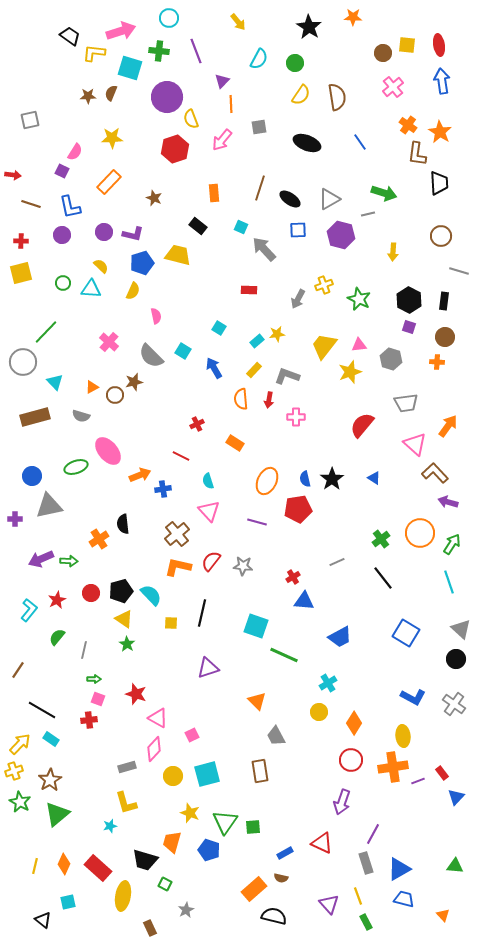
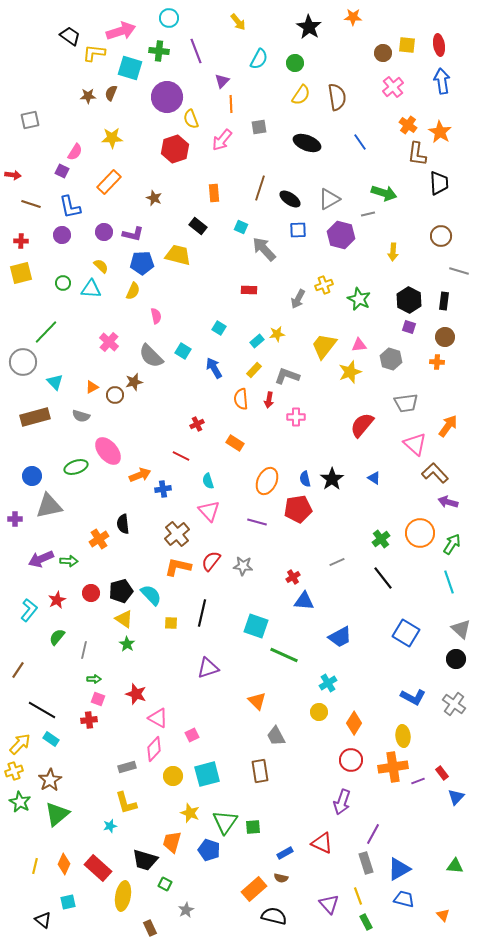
blue pentagon at (142, 263): rotated 15 degrees clockwise
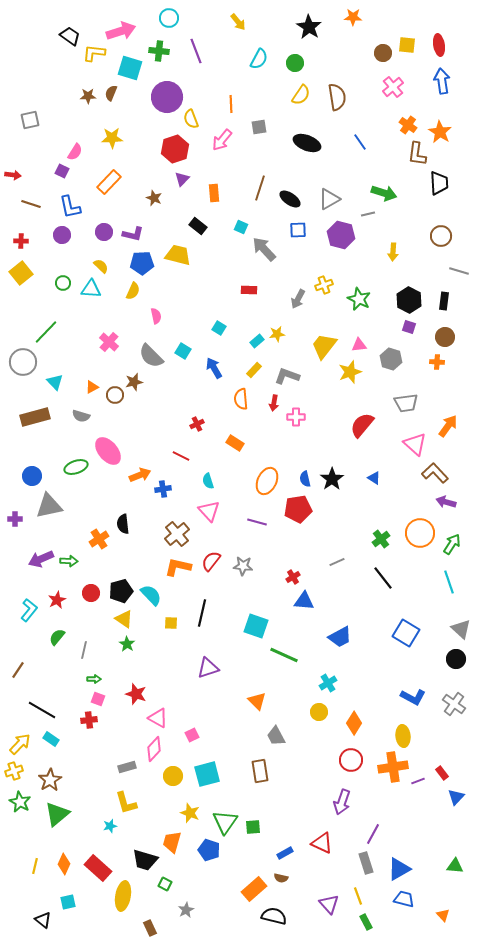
purple triangle at (222, 81): moved 40 px left, 98 px down
yellow square at (21, 273): rotated 25 degrees counterclockwise
red arrow at (269, 400): moved 5 px right, 3 px down
purple arrow at (448, 502): moved 2 px left
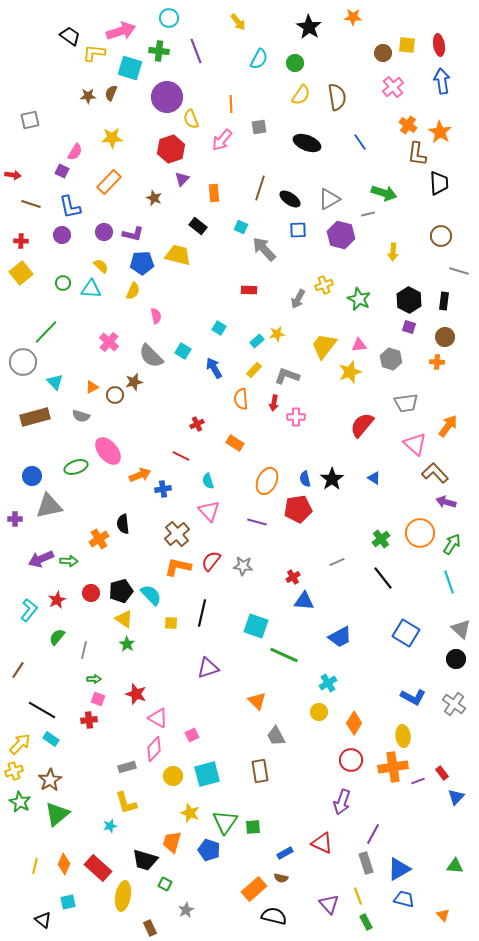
red hexagon at (175, 149): moved 4 px left
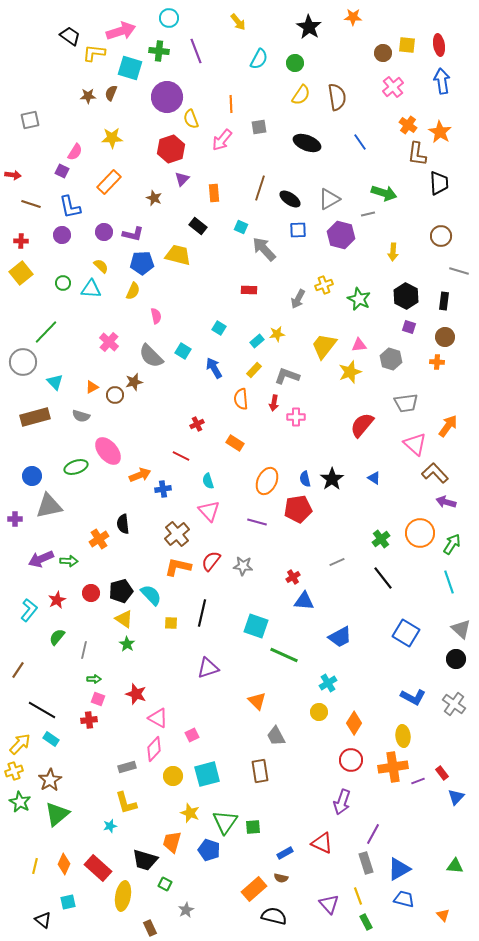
black hexagon at (409, 300): moved 3 px left, 4 px up
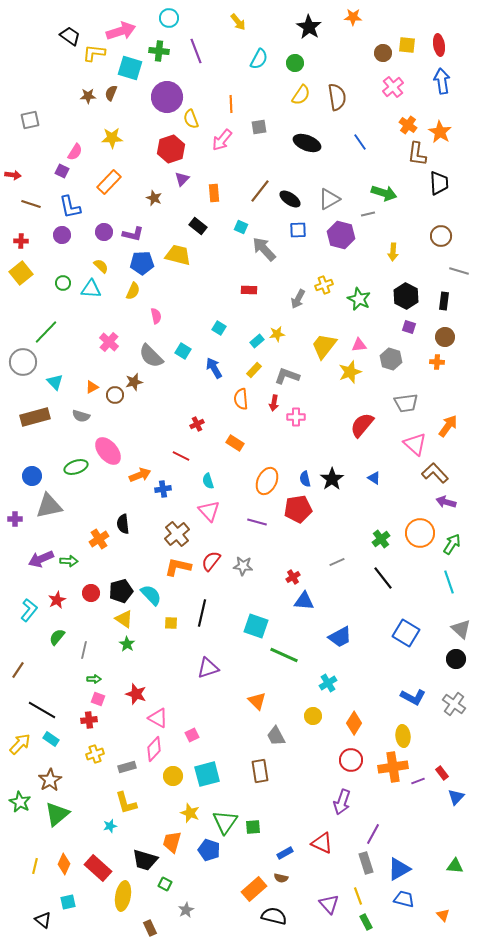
brown line at (260, 188): moved 3 px down; rotated 20 degrees clockwise
yellow circle at (319, 712): moved 6 px left, 4 px down
yellow cross at (14, 771): moved 81 px right, 17 px up
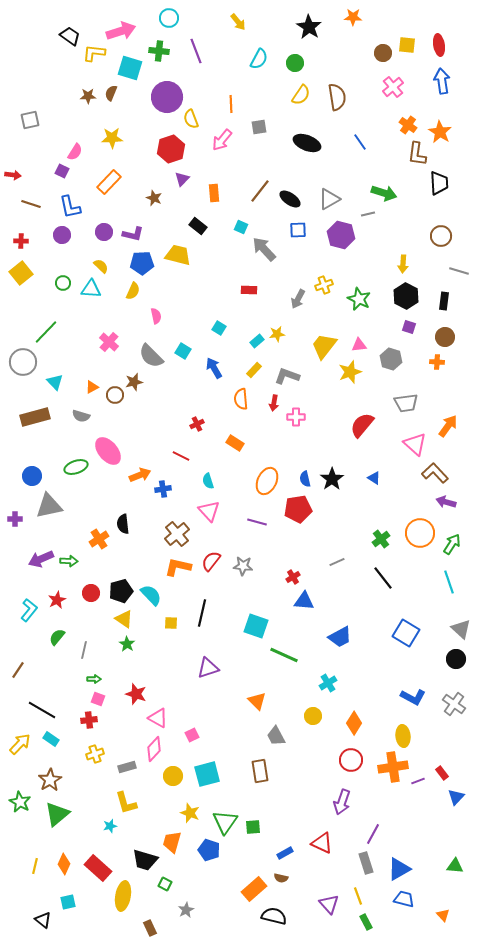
yellow arrow at (393, 252): moved 10 px right, 12 px down
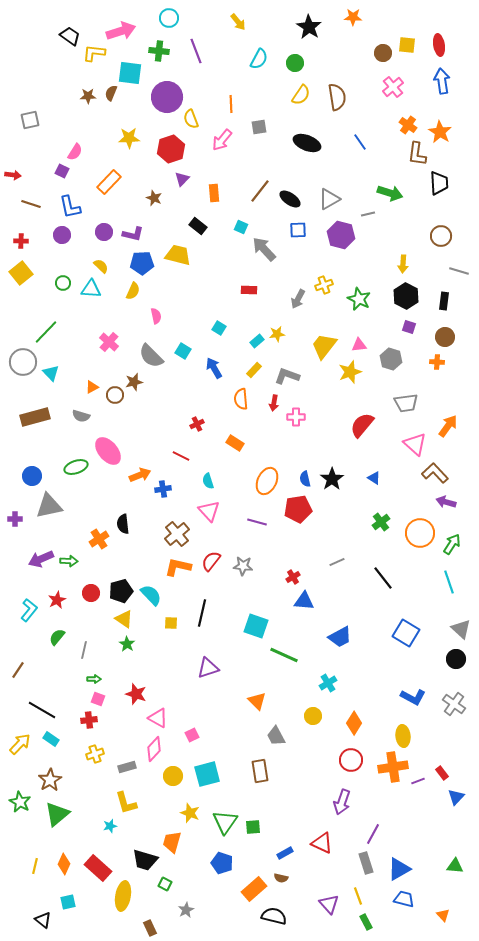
cyan square at (130, 68): moved 5 px down; rotated 10 degrees counterclockwise
yellow star at (112, 138): moved 17 px right
green arrow at (384, 193): moved 6 px right
cyan triangle at (55, 382): moved 4 px left, 9 px up
green cross at (381, 539): moved 17 px up
blue pentagon at (209, 850): moved 13 px right, 13 px down
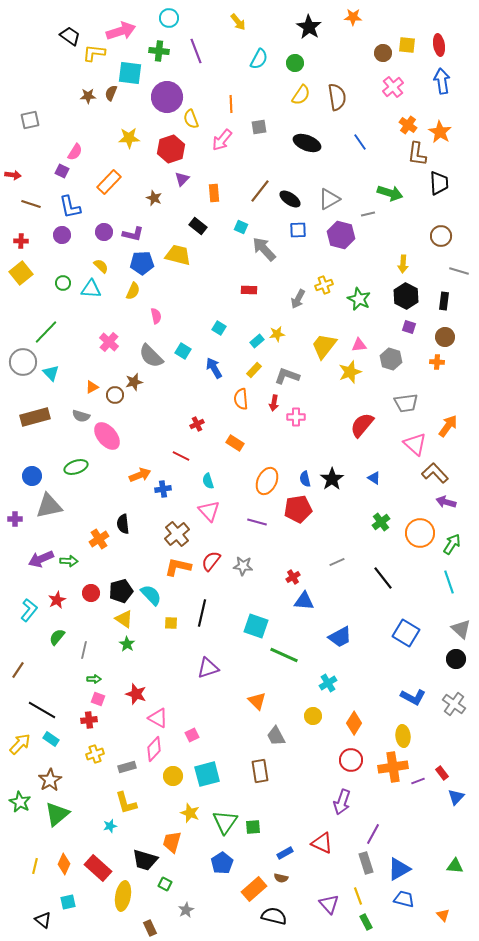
pink ellipse at (108, 451): moved 1 px left, 15 px up
blue pentagon at (222, 863): rotated 20 degrees clockwise
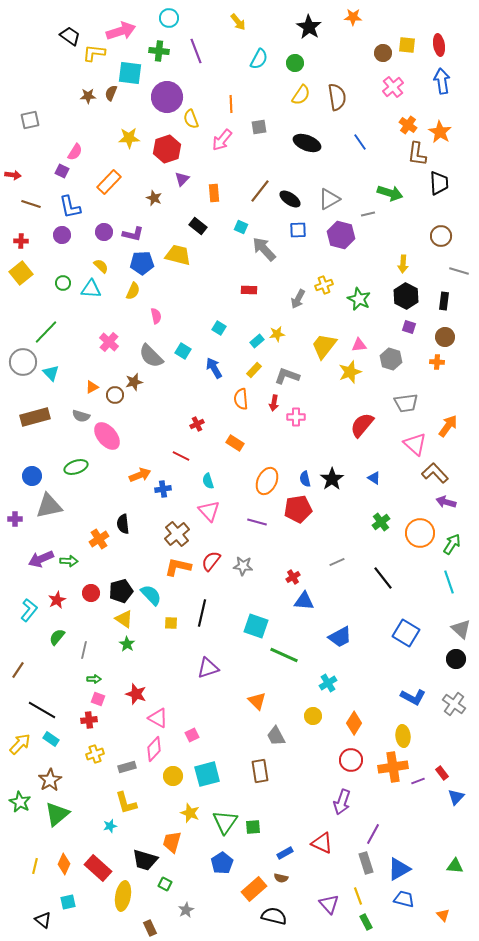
red hexagon at (171, 149): moved 4 px left
